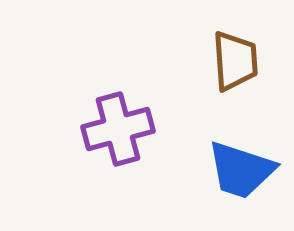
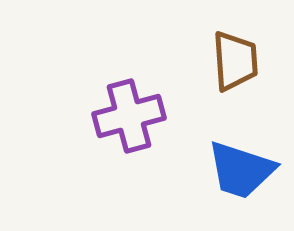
purple cross: moved 11 px right, 13 px up
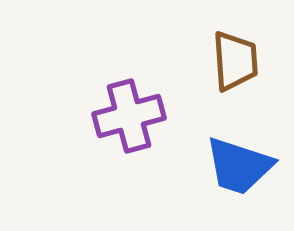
blue trapezoid: moved 2 px left, 4 px up
